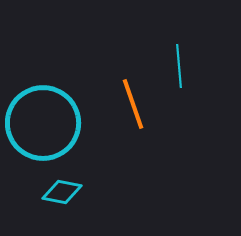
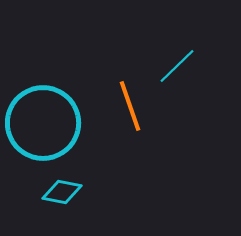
cyan line: moved 2 px left; rotated 51 degrees clockwise
orange line: moved 3 px left, 2 px down
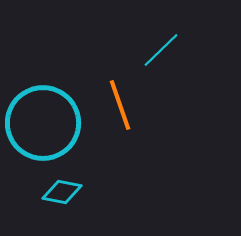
cyan line: moved 16 px left, 16 px up
orange line: moved 10 px left, 1 px up
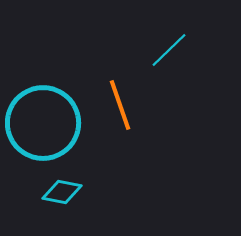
cyan line: moved 8 px right
